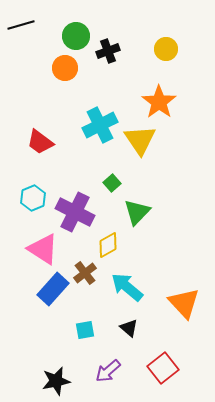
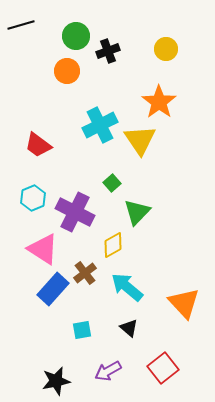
orange circle: moved 2 px right, 3 px down
red trapezoid: moved 2 px left, 3 px down
yellow diamond: moved 5 px right
cyan square: moved 3 px left
purple arrow: rotated 12 degrees clockwise
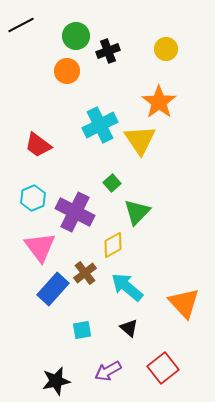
black line: rotated 12 degrees counterclockwise
pink triangle: moved 3 px left, 2 px up; rotated 20 degrees clockwise
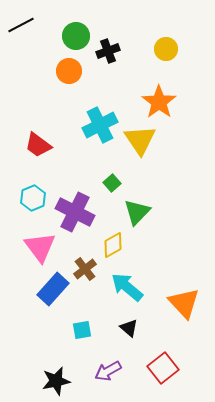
orange circle: moved 2 px right
brown cross: moved 4 px up
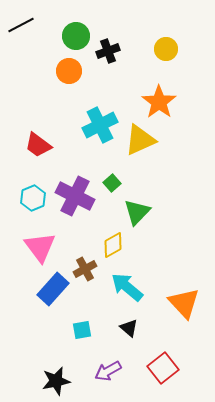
yellow triangle: rotated 40 degrees clockwise
purple cross: moved 16 px up
brown cross: rotated 10 degrees clockwise
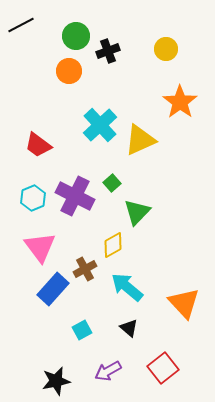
orange star: moved 21 px right
cyan cross: rotated 16 degrees counterclockwise
cyan square: rotated 18 degrees counterclockwise
